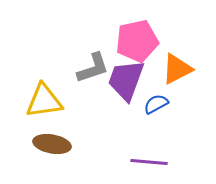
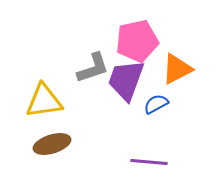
brown ellipse: rotated 27 degrees counterclockwise
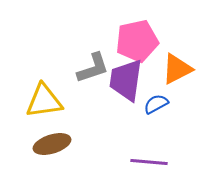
purple trapezoid: rotated 12 degrees counterclockwise
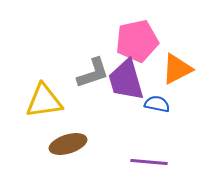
gray L-shape: moved 5 px down
purple trapezoid: rotated 24 degrees counterclockwise
blue semicircle: moved 1 px right; rotated 40 degrees clockwise
brown ellipse: moved 16 px right
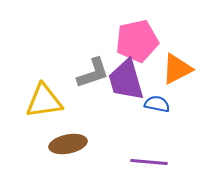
brown ellipse: rotated 6 degrees clockwise
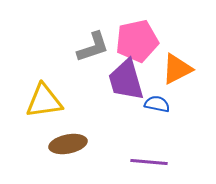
gray L-shape: moved 26 px up
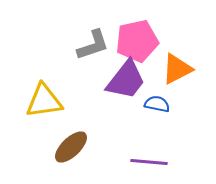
gray L-shape: moved 2 px up
purple trapezoid: rotated 126 degrees counterclockwise
brown ellipse: moved 3 px right, 3 px down; rotated 33 degrees counterclockwise
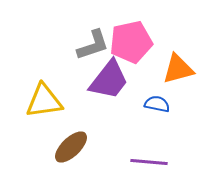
pink pentagon: moved 6 px left, 1 px down
orange triangle: moved 1 px right; rotated 12 degrees clockwise
purple trapezoid: moved 17 px left
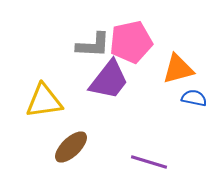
gray L-shape: rotated 21 degrees clockwise
blue semicircle: moved 37 px right, 6 px up
purple line: rotated 12 degrees clockwise
